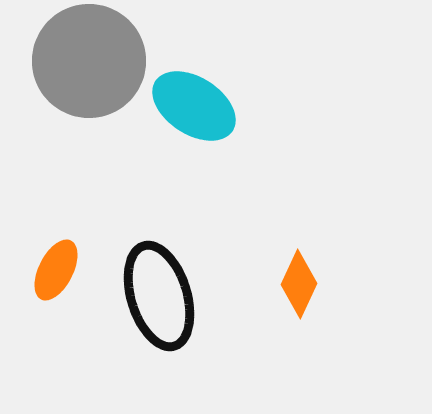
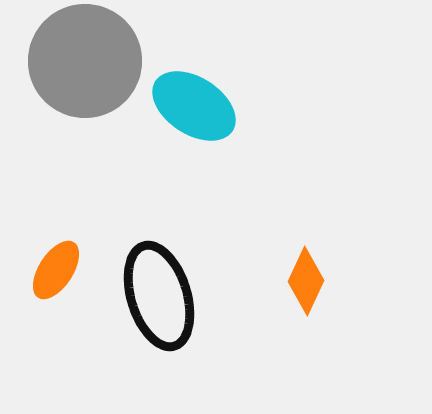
gray circle: moved 4 px left
orange ellipse: rotated 6 degrees clockwise
orange diamond: moved 7 px right, 3 px up
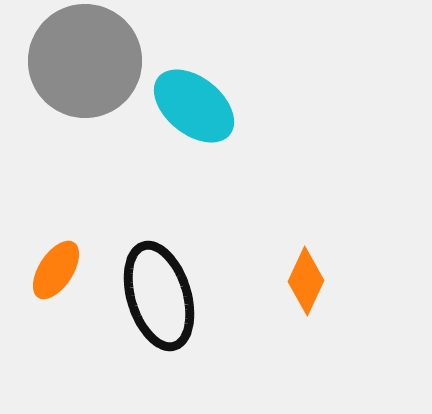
cyan ellipse: rotated 6 degrees clockwise
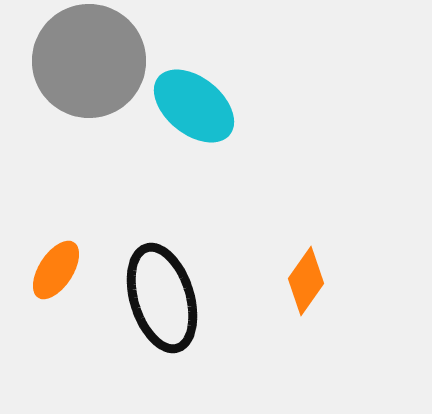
gray circle: moved 4 px right
orange diamond: rotated 10 degrees clockwise
black ellipse: moved 3 px right, 2 px down
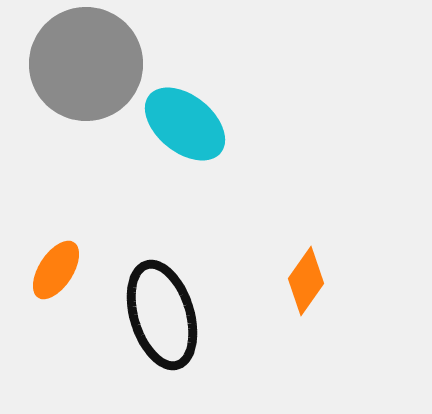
gray circle: moved 3 px left, 3 px down
cyan ellipse: moved 9 px left, 18 px down
black ellipse: moved 17 px down
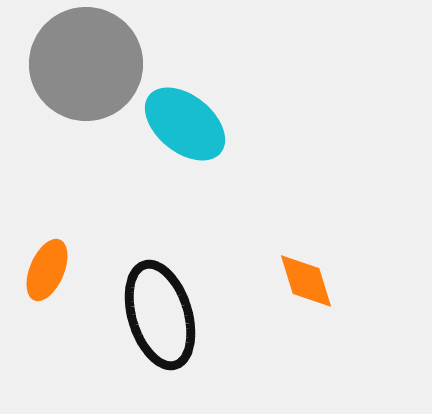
orange ellipse: moved 9 px left; rotated 10 degrees counterclockwise
orange diamond: rotated 52 degrees counterclockwise
black ellipse: moved 2 px left
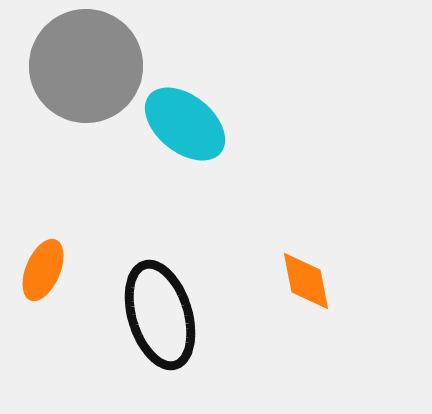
gray circle: moved 2 px down
orange ellipse: moved 4 px left
orange diamond: rotated 6 degrees clockwise
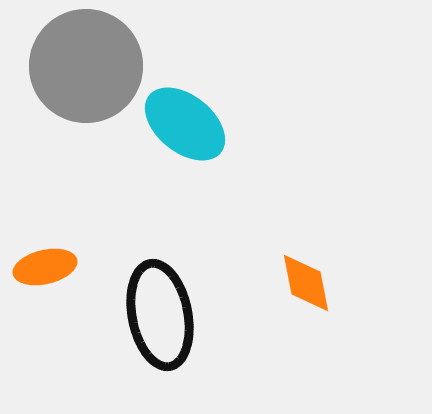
orange ellipse: moved 2 px right, 3 px up; rotated 54 degrees clockwise
orange diamond: moved 2 px down
black ellipse: rotated 6 degrees clockwise
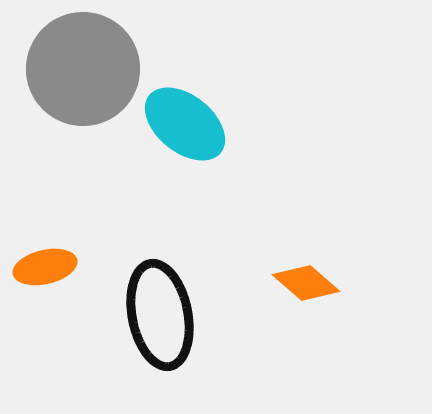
gray circle: moved 3 px left, 3 px down
orange diamond: rotated 38 degrees counterclockwise
